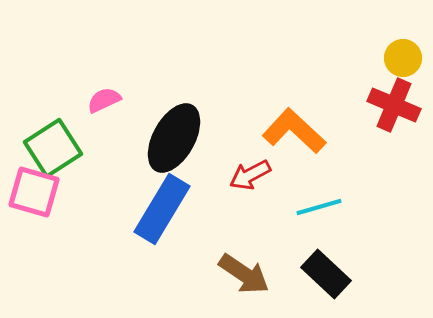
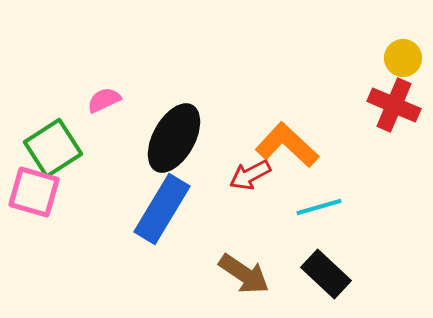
orange L-shape: moved 7 px left, 14 px down
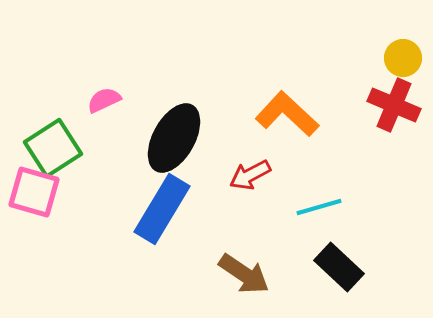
orange L-shape: moved 31 px up
black rectangle: moved 13 px right, 7 px up
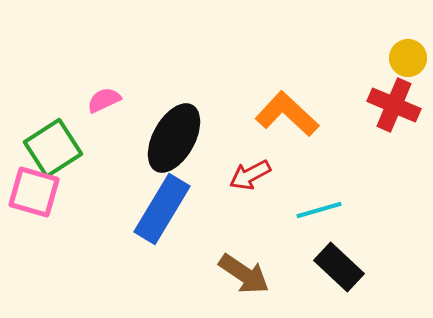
yellow circle: moved 5 px right
cyan line: moved 3 px down
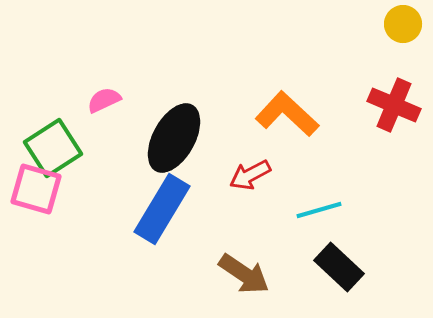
yellow circle: moved 5 px left, 34 px up
pink square: moved 2 px right, 3 px up
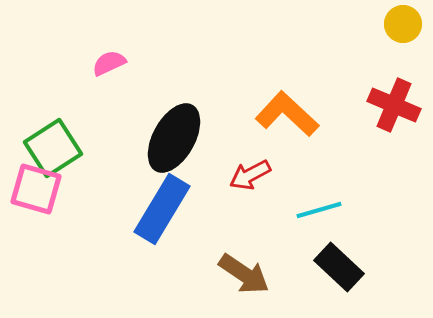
pink semicircle: moved 5 px right, 37 px up
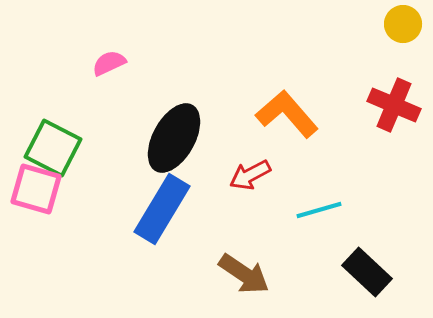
orange L-shape: rotated 6 degrees clockwise
green square: rotated 30 degrees counterclockwise
black rectangle: moved 28 px right, 5 px down
